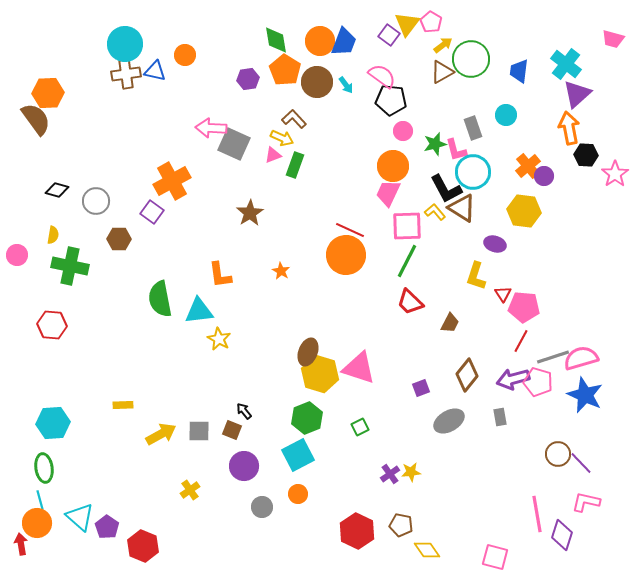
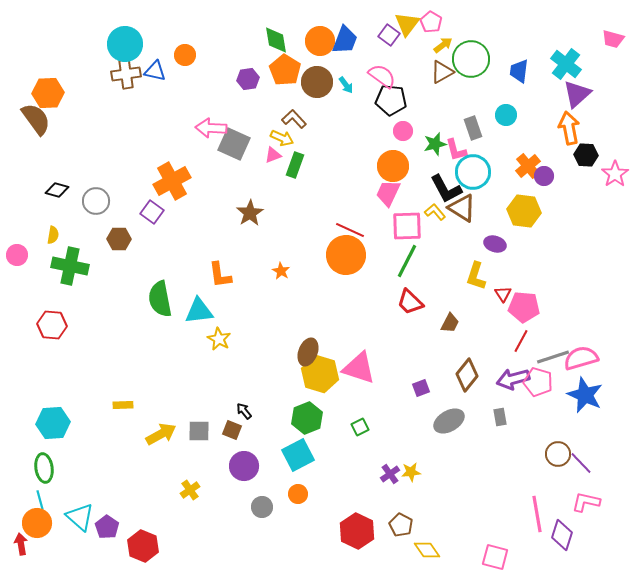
blue trapezoid at (344, 42): moved 1 px right, 2 px up
brown pentagon at (401, 525): rotated 15 degrees clockwise
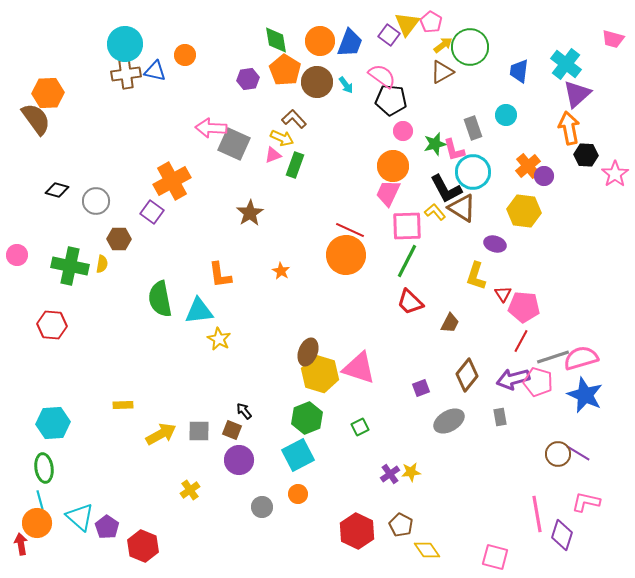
blue trapezoid at (345, 40): moved 5 px right, 3 px down
green circle at (471, 59): moved 1 px left, 12 px up
pink L-shape at (456, 150): moved 2 px left
yellow semicircle at (53, 235): moved 49 px right, 29 px down
purple line at (581, 463): moved 3 px left, 10 px up; rotated 15 degrees counterclockwise
purple circle at (244, 466): moved 5 px left, 6 px up
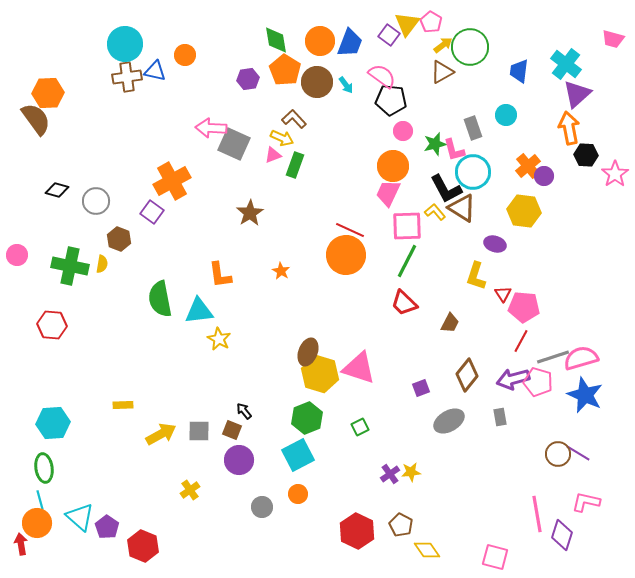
brown cross at (126, 74): moved 1 px right, 3 px down
brown hexagon at (119, 239): rotated 20 degrees clockwise
red trapezoid at (410, 302): moved 6 px left, 1 px down
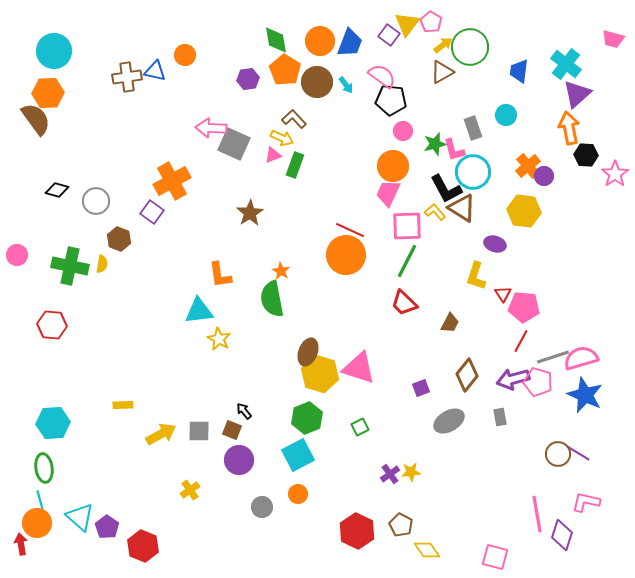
cyan circle at (125, 44): moved 71 px left, 7 px down
green semicircle at (160, 299): moved 112 px right
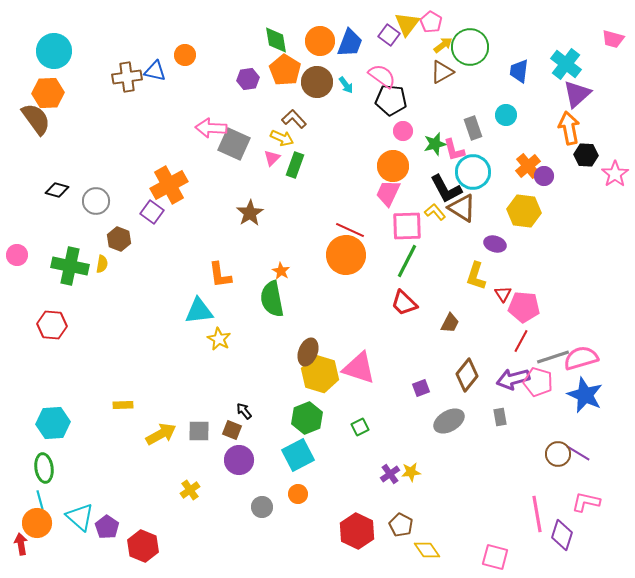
pink triangle at (273, 155): moved 1 px left, 3 px down; rotated 24 degrees counterclockwise
orange cross at (172, 181): moved 3 px left, 4 px down
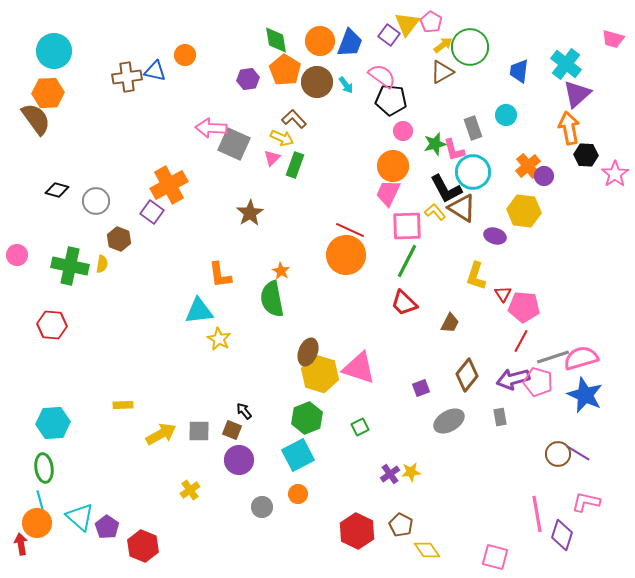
purple ellipse at (495, 244): moved 8 px up
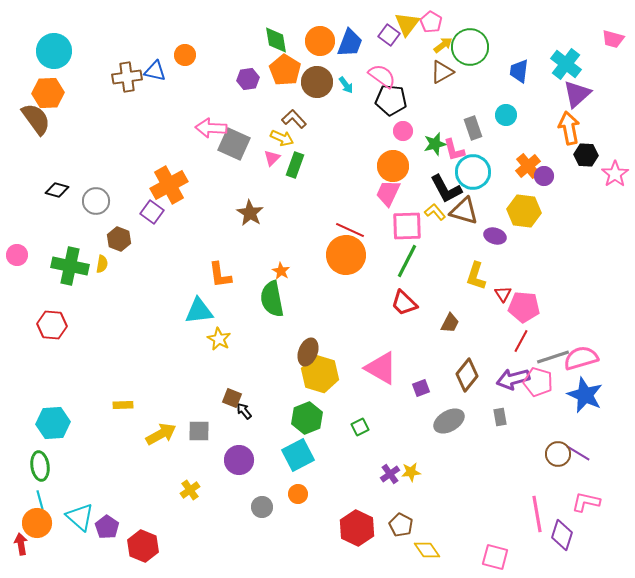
brown triangle at (462, 208): moved 2 px right, 3 px down; rotated 16 degrees counterclockwise
brown star at (250, 213): rotated 8 degrees counterclockwise
pink triangle at (359, 368): moved 22 px right; rotated 12 degrees clockwise
brown square at (232, 430): moved 32 px up
green ellipse at (44, 468): moved 4 px left, 2 px up
red hexagon at (357, 531): moved 3 px up
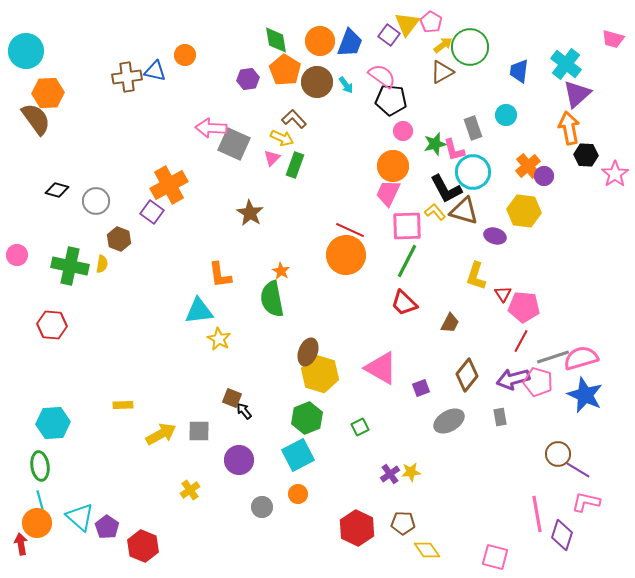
cyan circle at (54, 51): moved 28 px left
purple line at (578, 453): moved 17 px down
brown pentagon at (401, 525): moved 2 px right, 2 px up; rotated 25 degrees counterclockwise
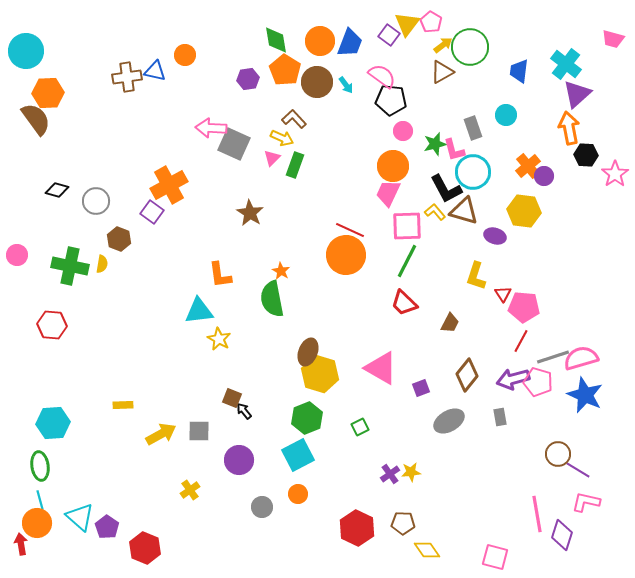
red hexagon at (143, 546): moved 2 px right, 2 px down
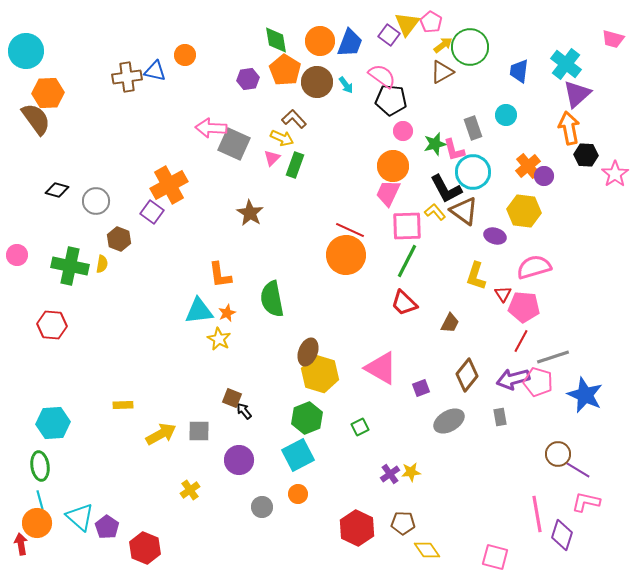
brown triangle at (464, 211): rotated 20 degrees clockwise
orange star at (281, 271): moved 54 px left, 42 px down; rotated 18 degrees clockwise
pink semicircle at (581, 358): moved 47 px left, 91 px up
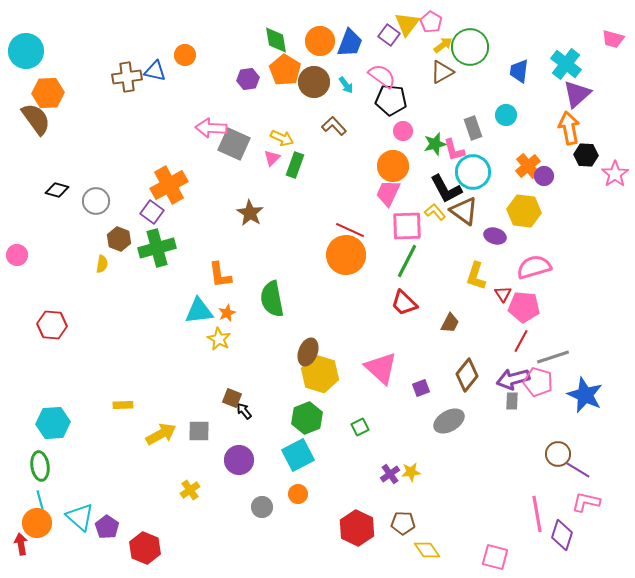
brown circle at (317, 82): moved 3 px left
brown L-shape at (294, 119): moved 40 px right, 7 px down
green cross at (70, 266): moved 87 px right, 18 px up; rotated 27 degrees counterclockwise
pink triangle at (381, 368): rotated 12 degrees clockwise
gray rectangle at (500, 417): moved 12 px right, 16 px up; rotated 12 degrees clockwise
